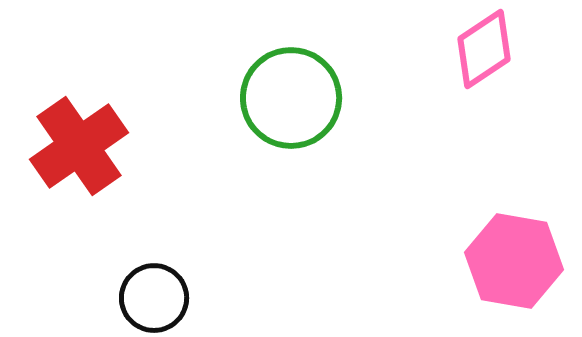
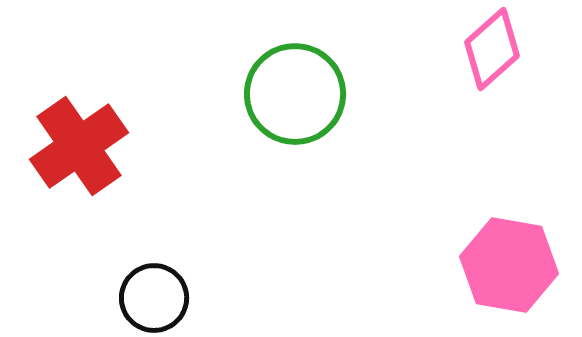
pink diamond: moved 8 px right; rotated 8 degrees counterclockwise
green circle: moved 4 px right, 4 px up
pink hexagon: moved 5 px left, 4 px down
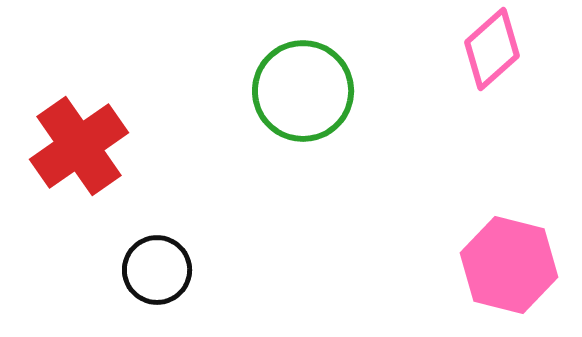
green circle: moved 8 px right, 3 px up
pink hexagon: rotated 4 degrees clockwise
black circle: moved 3 px right, 28 px up
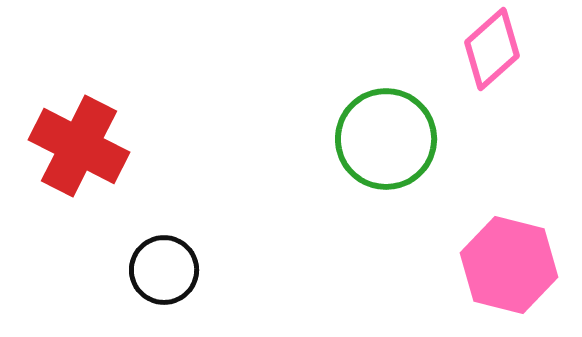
green circle: moved 83 px right, 48 px down
red cross: rotated 28 degrees counterclockwise
black circle: moved 7 px right
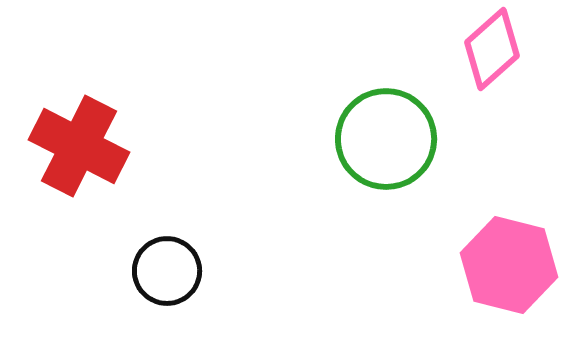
black circle: moved 3 px right, 1 px down
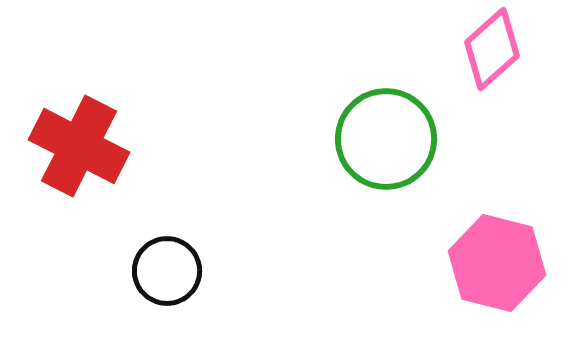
pink hexagon: moved 12 px left, 2 px up
